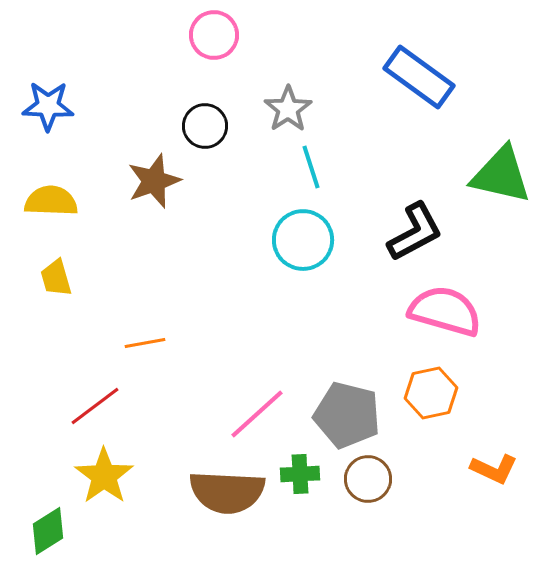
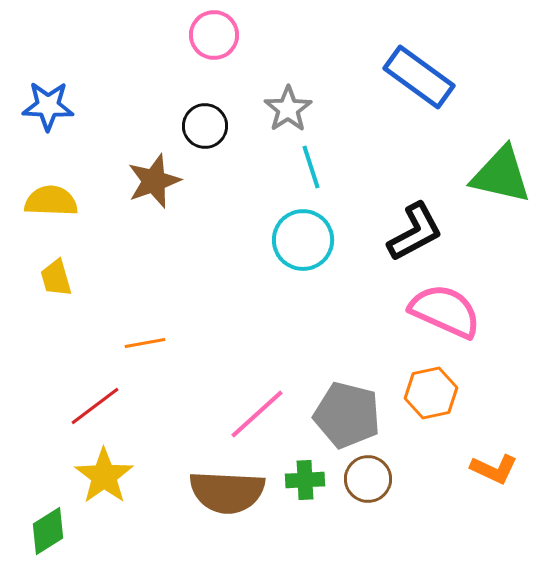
pink semicircle: rotated 8 degrees clockwise
green cross: moved 5 px right, 6 px down
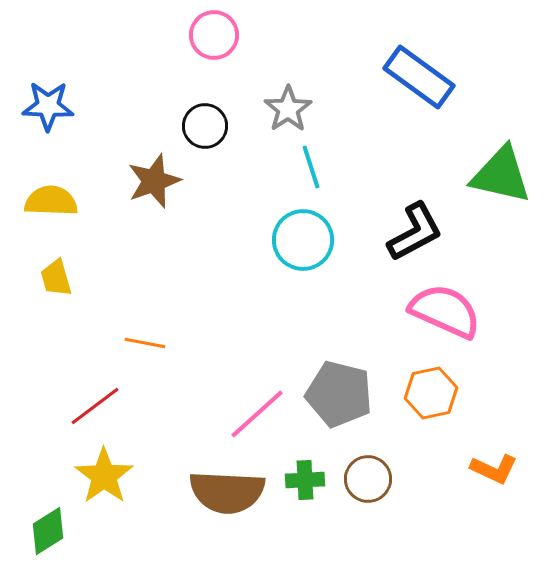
orange line: rotated 21 degrees clockwise
gray pentagon: moved 8 px left, 21 px up
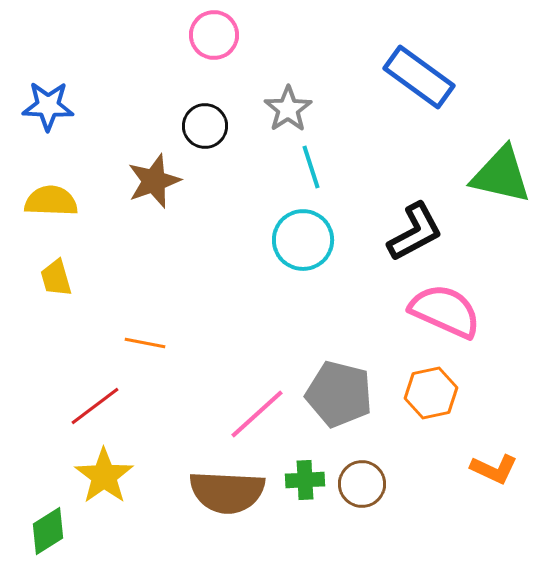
brown circle: moved 6 px left, 5 px down
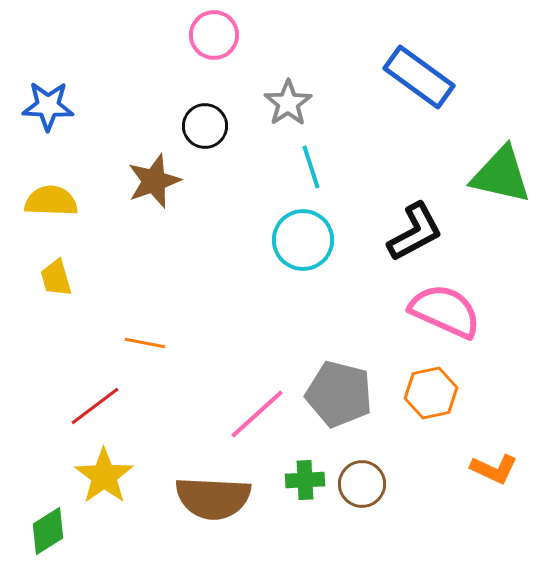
gray star: moved 6 px up
brown semicircle: moved 14 px left, 6 px down
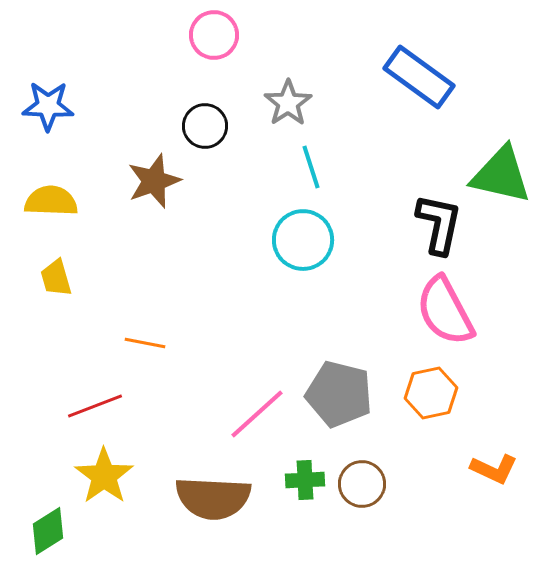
black L-shape: moved 24 px right, 8 px up; rotated 50 degrees counterclockwise
pink semicircle: rotated 142 degrees counterclockwise
red line: rotated 16 degrees clockwise
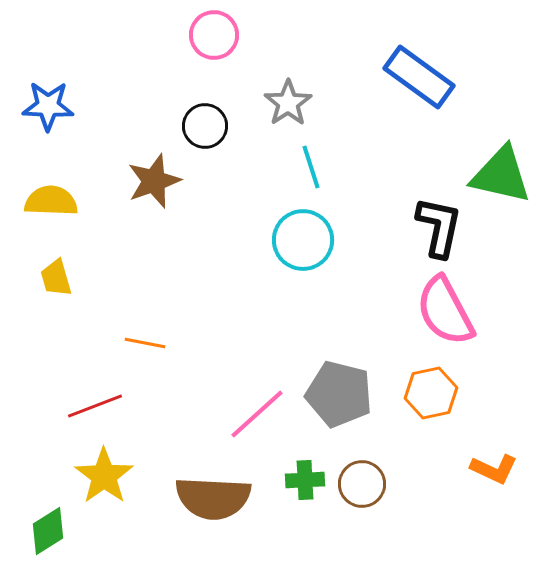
black L-shape: moved 3 px down
